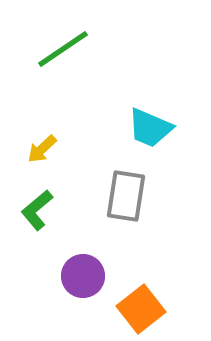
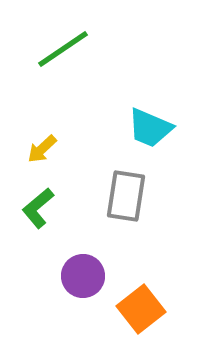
green L-shape: moved 1 px right, 2 px up
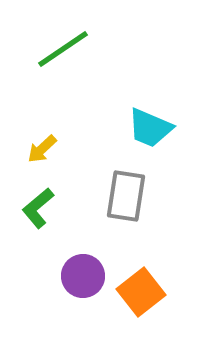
orange square: moved 17 px up
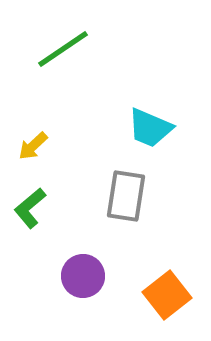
yellow arrow: moved 9 px left, 3 px up
green L-shape: moved 8 px left
orange square: moved 26 px right, 3 px down
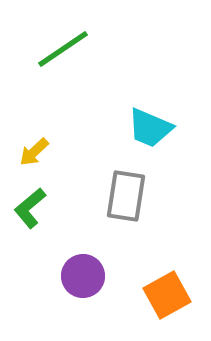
yellow arrow: moved 1 px right, 6 px down
orange square: rotated 9 degrees clockwise
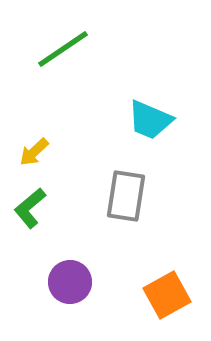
cyan trapezoid: moved 8 px up
purple circle: moved 13 px left, 6 px down
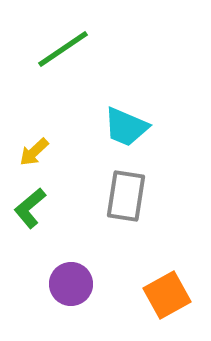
cyan trapezoid: moved 24 px left, 7 px down
purple circle: moved 1 px right, 2 px down
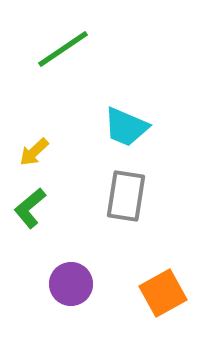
orange square: moved 4 px left, 2 px up
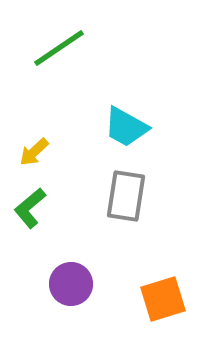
green line: moved 4 px left, 1 px up
cyan trapezoid: rotated 6 degrees clockwise
orange square: moved 6 px down; rotated 12 degrees clockwise
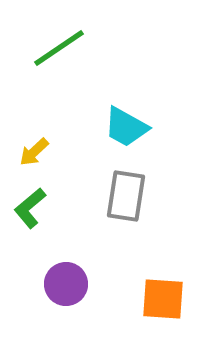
purple circle: moved 5 px left
orange square: rotated 21 degrees clockwise
